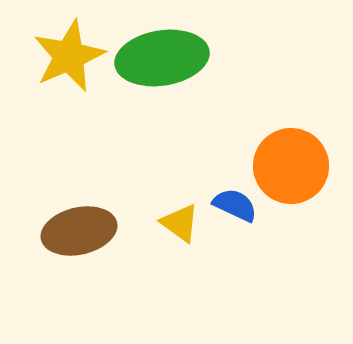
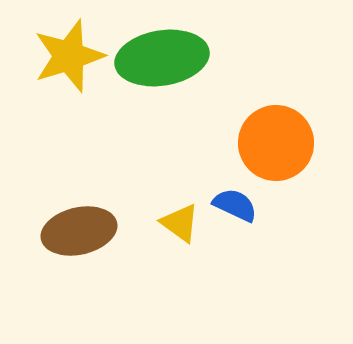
yellow star: rotated 6 degrees clockwise
orange circle: moved 15 px left, 23 px up
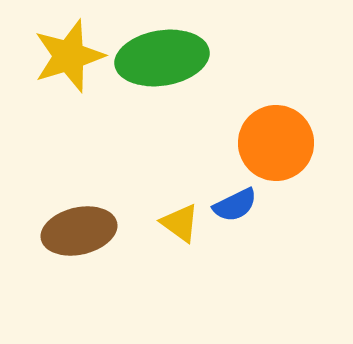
blue semicircle: rotated 129 degrees clockwise
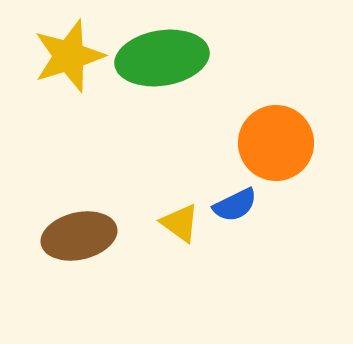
brown ellipse: moved 5 px down
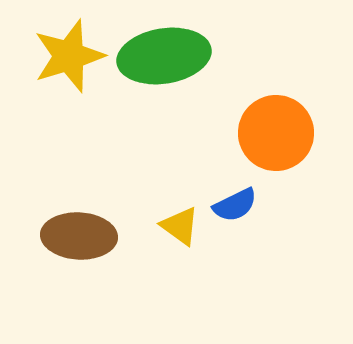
green ellipse: moved 2 px right, 2 px up
orange circle: moved 10 px up
yellow triangle: moved 3 px down
brown ellipse: rotated 16 degrees clockwise
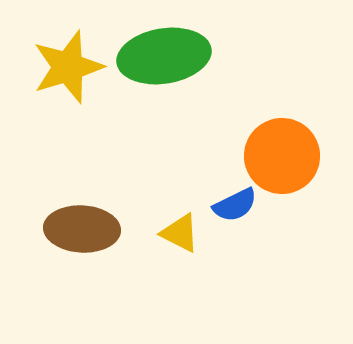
yellow star: moved 1 px left, 11 px down
orange circle: moved 6 px right, 23 px down
yellow triangle: moved 7 px down; rotated 9 degrees counterclockwise
brown ellipse: moved 3 px right, 7 px up
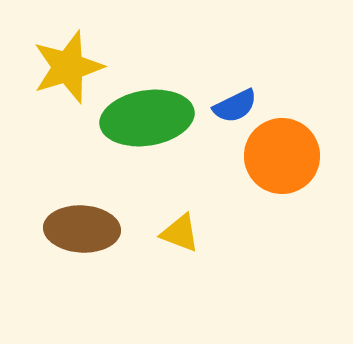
green ellipse: moved 17 px left, 62 px down
blue semicircle: moved 99 px up
yellow triangle: rotated 6 degrees counterclockwise
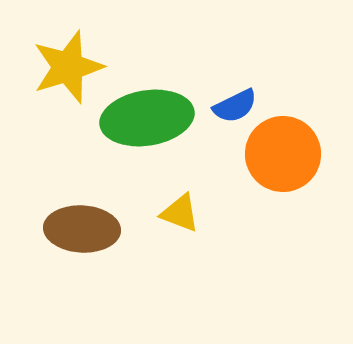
orange circle: moved 1 px right, 2 px up
yellow triangle: moved 20 px up
